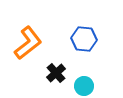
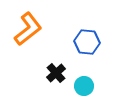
blue hexagon: moved 3 px right, 3 px down
orange L-shape: moved 14 px up
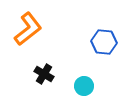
blue hexagon: moved 17 px right
black cross: moved 12 px left, 1 px down; rotated 18 degrees counterclockwise
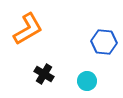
orange L-shape: rotated 8 degrees clockwise
cyan circle: moved 3 px right, 5 px up
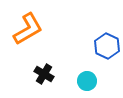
blue hexagon: moved 3 px right, 4 px down; rotated 20 degrees clockwise
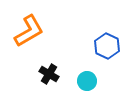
orange L-shape: moved 1 px right, 2 px down
black cross: moved 5 px right
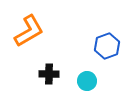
blue hexagon: rotated 15 degrees clockwise
black cross: rotated 30 degrees counterclockwise
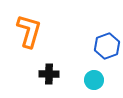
orange L-shape: rotated 44 degrees counterclockwise
cyan circle: moved 7 px right, 1 px up
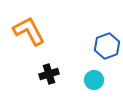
orange L-shape: rotated 44 degrees counterclockwise
black cross: rotated 18 degrees counterclockwise
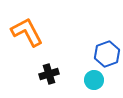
orange L-shape: moved 2 px left, 1 px down
blue hexagon: moved 8 px down
